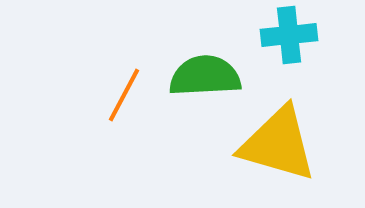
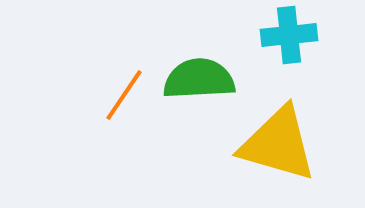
green semicircle: moved 6 px left, 3 px down
orange line: rotated 6 degrees clockwise
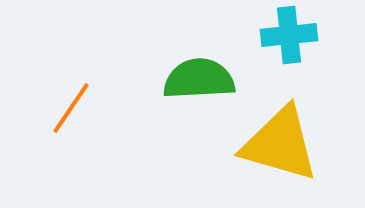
orange line: moved 53 px left, 13 px down
yellow triangle: moved 2 px right
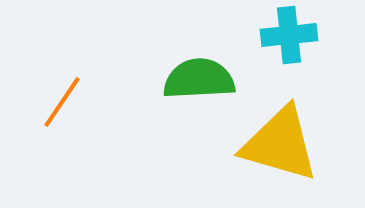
orange line: moved 9 px left, 6 px up
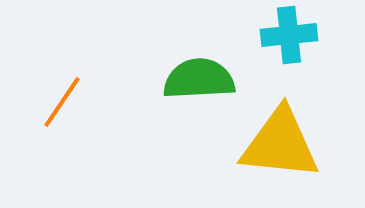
yellow triangle: rotated 10 degrees counterclockwise
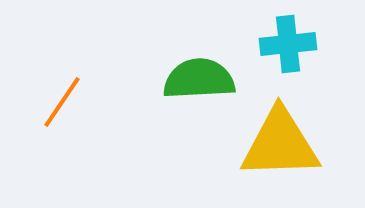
cyan cross: moved 1 px left, 9 px down
yellow triangle: rotated 8 degrees counterclockwise
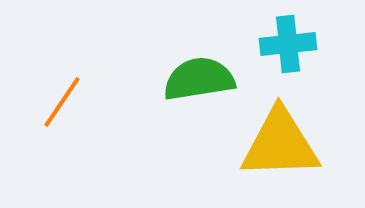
green semicircle: rotated 6 degrees counterclockwise
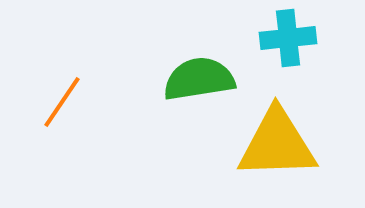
cyan cross: moved 6 px up
yellow triangle: moved 3 px left
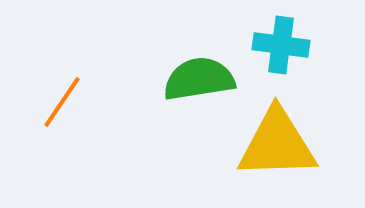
cyan cross: moved 7 px left, 7 px down; rotated 14 degrees clockwise
